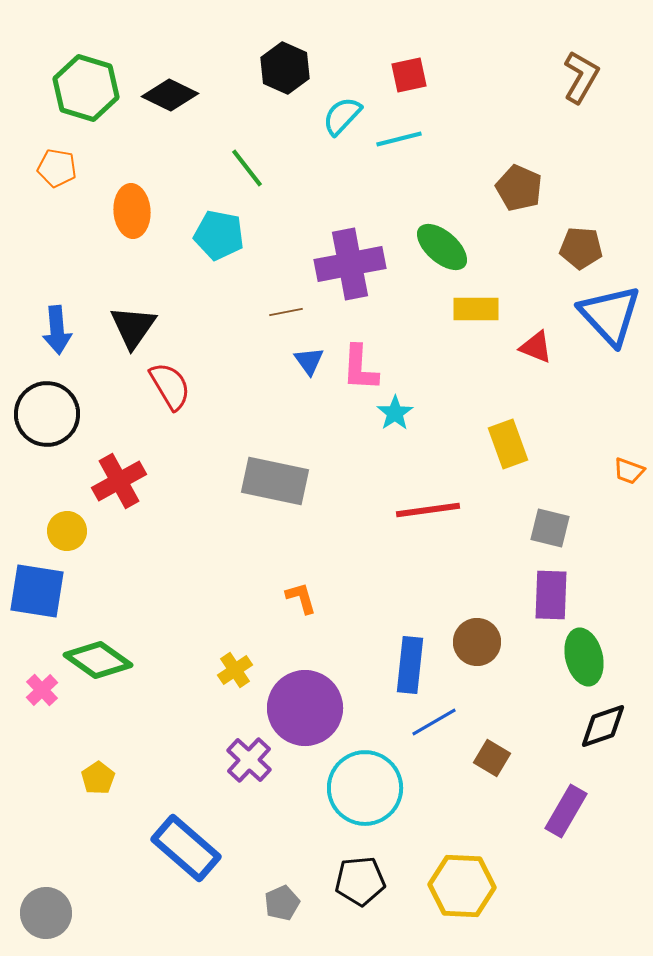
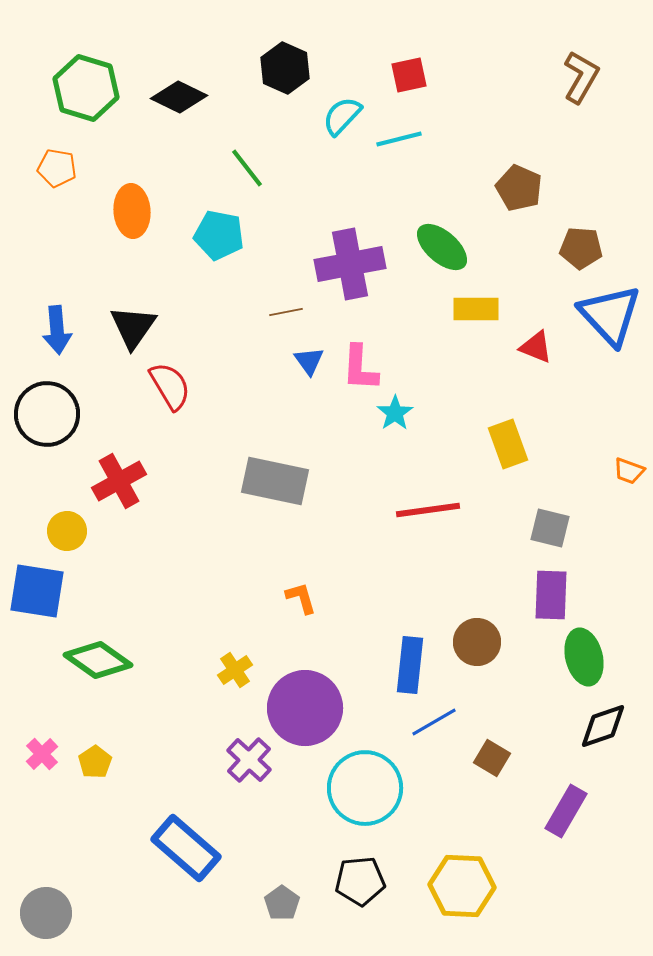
black diamond at (170, 95): moved 9 px right, 2 px down
pink cross at (42, 690): moved 64 px down
yellow pentagon at (98, 778): moved 3 px left, 16 px up
gray pentagon at (282, 903): rotated 12 degrees counterclockwise
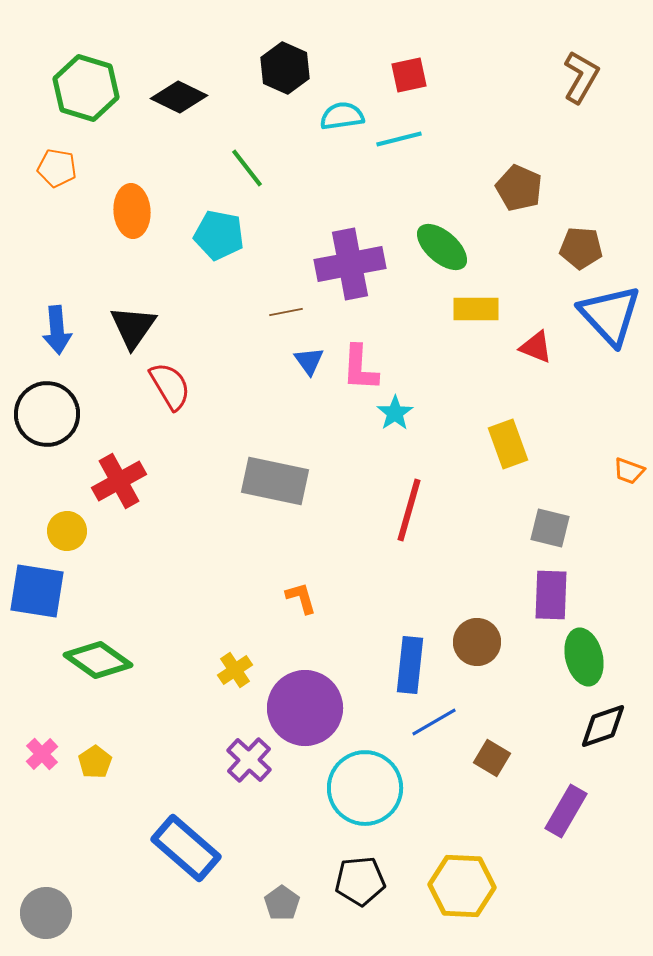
cyan semicircle at (342, 116): rotated 39 degrees clockwise
red line at (428, 510): moved 19 px left; rotated 66 degrees counterclockwise
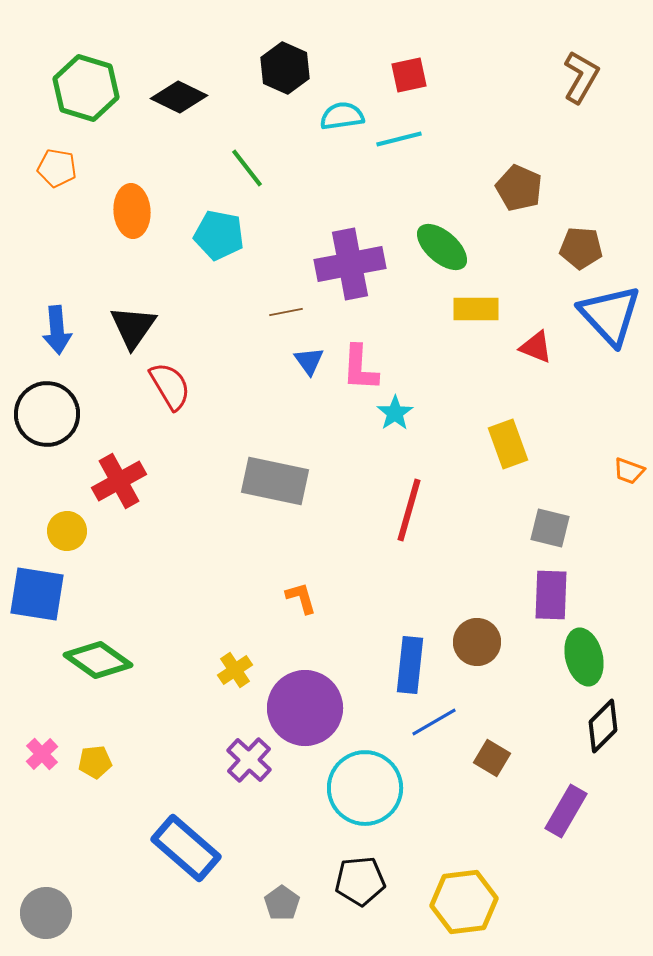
blue square at (37, 591): moved 3 px down
black diamond at (603, 726): rotated 26 degrees counterclockwise
yellow pentagon at (95, 762): rotated 28 degrees clockwise
yellow hexagon at (462, 886): moved 2 px right, 16 px down; rotated 10 degrees counterclockwise
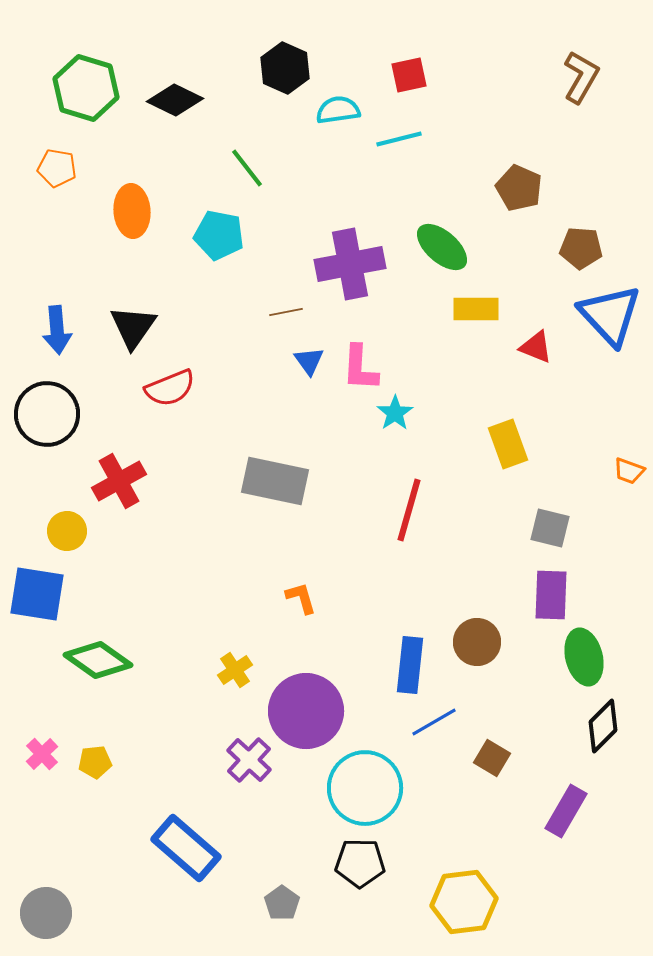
black diamond at (179, 97): moved 4 px left, 3 px down
cyan semicircle at (342, 116): moved 4 px left, 6 px up
red semicircle at (170, 386): moved 2 px down; rotated 99 degrees clockwise
purple circle at (305, 708): moved 1 px right, 3 px down
black pentagon at (360, 881): moved 18 px up; rotated 6 degrees clockwise
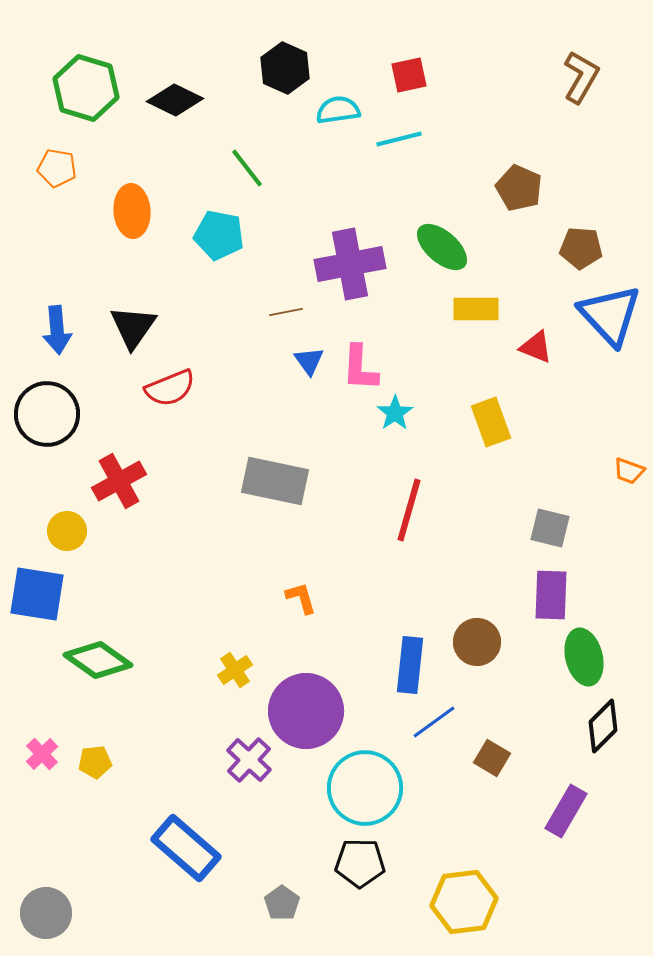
yellow rectangle at (508, 444): moved 17 px left, 22 px up
blue line at (434, 722): rotated 6 degrees counterclockwise
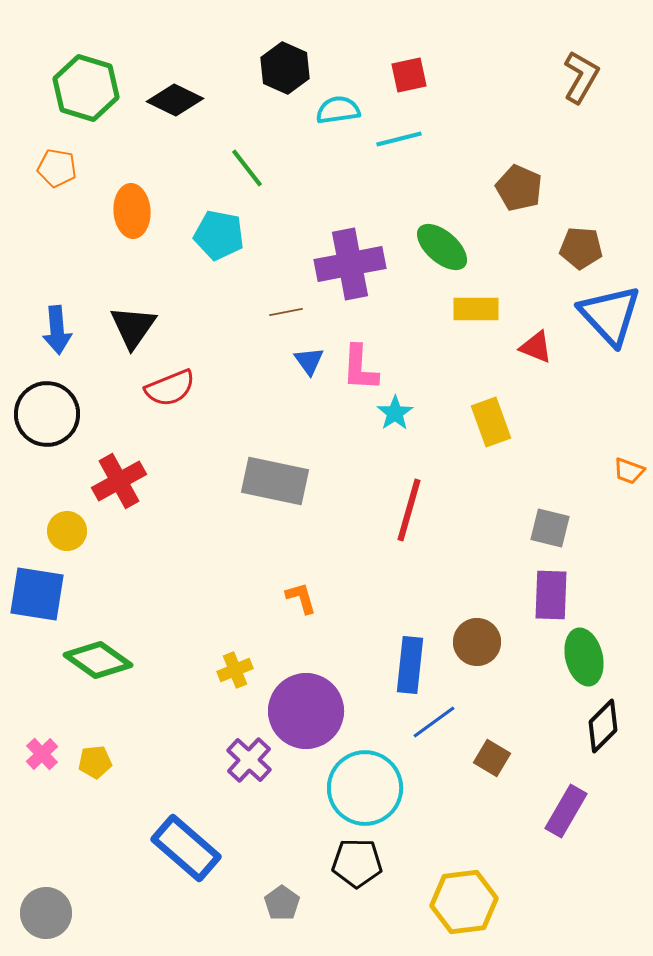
yellow cross at (235, 670): rotated 12 degrees clockwise
black pentagon at (360, 863): moved 3 px left
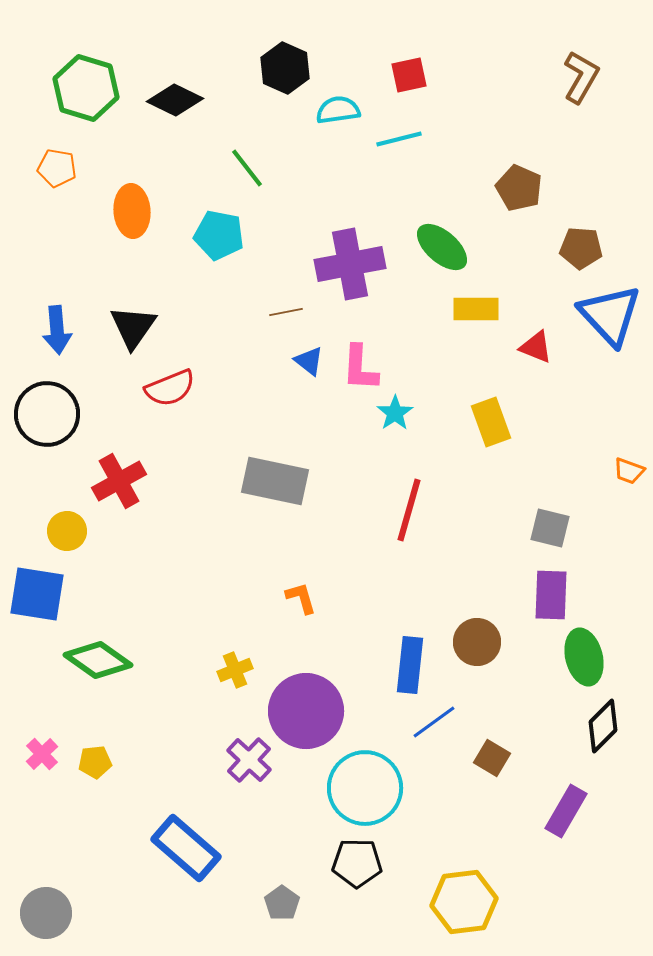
blue triangle at (309, 361): rotated 16 degrees counterclockwise
